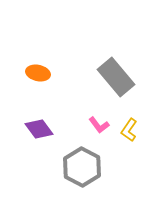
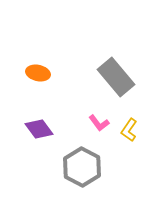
pink L-shape: moved 2 px up
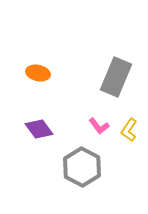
gray rectangle: rotated 63 degrees clockwise
pink L-shape: moved 3 px down
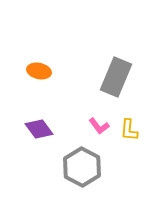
orange ellipse: moved 1 px right, 2 px up
yellow L-shape: rotated 30 degrees counterclockwise
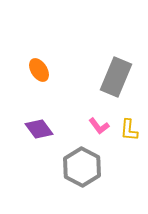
orange ellipse: moved 1 px up; rotated 45 degrees clockwise
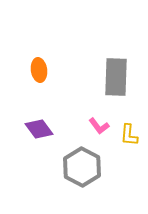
orange ellipse: rotated 25 degrees clockwise
gray rectangle: rotated 21 degrees counterclockwise
yellow L-shape: moved 5 px down
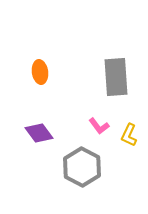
orange ellipse: moved 1 px right, 2 px down
gray rectangle: rotated 6 degrees counterclockwise
purple diamond: moved 4 px down
yellow L-shape: rotated 20 degrees clockwise
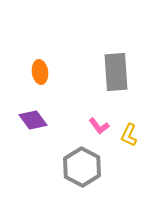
gray rectangle: moved 5 px up
purple diamond: moved 6 px left, 13 px up
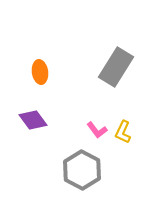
gray rectangle: moved 5 px up; rotated 36 degrees clockwise
pink L-shape: moved 2 px left, 4 px down
yellow L-shape: moved 6 px left, 3 px up
gray hexagon: moved 3 px down
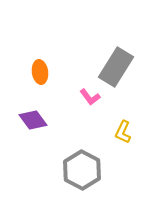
pink L-shape: moved 7 px left, 33 px up
